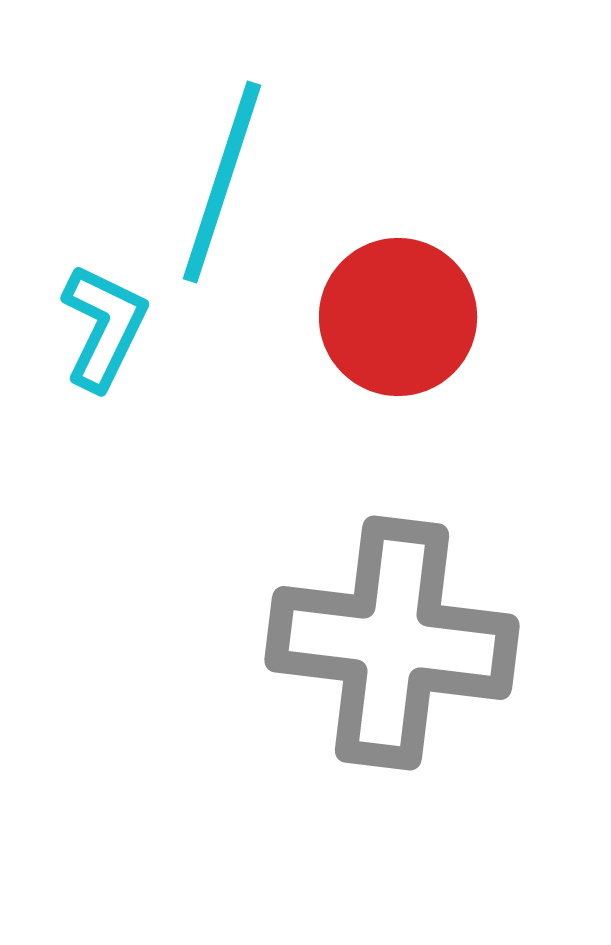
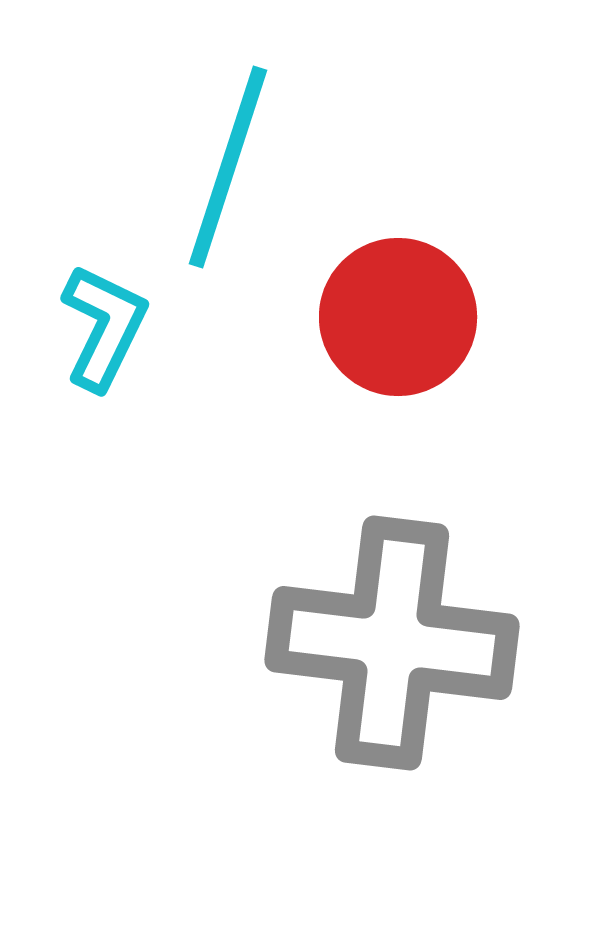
cyan line: moved 6 px right, 15 px up
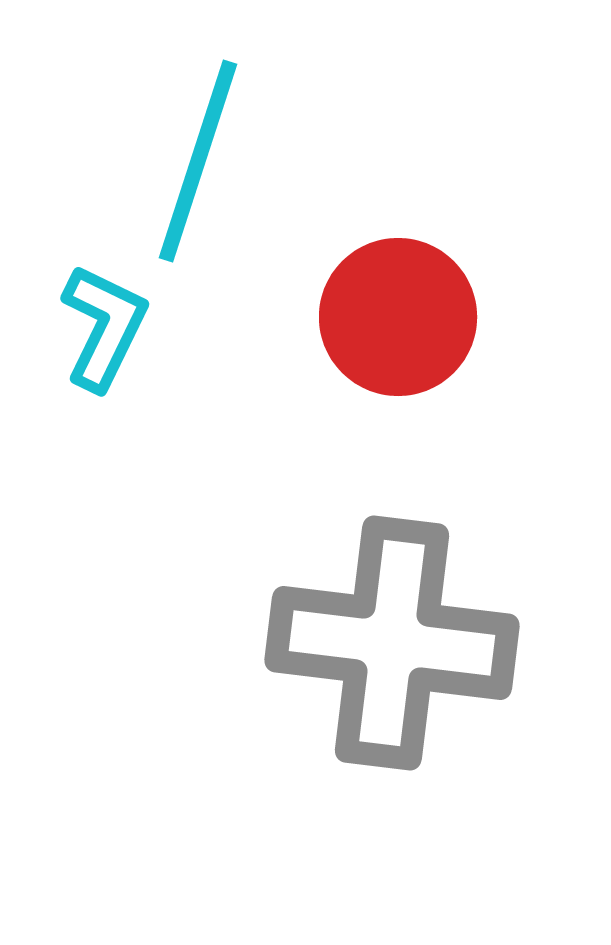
cyan line: moved 30 px left, 6 px up
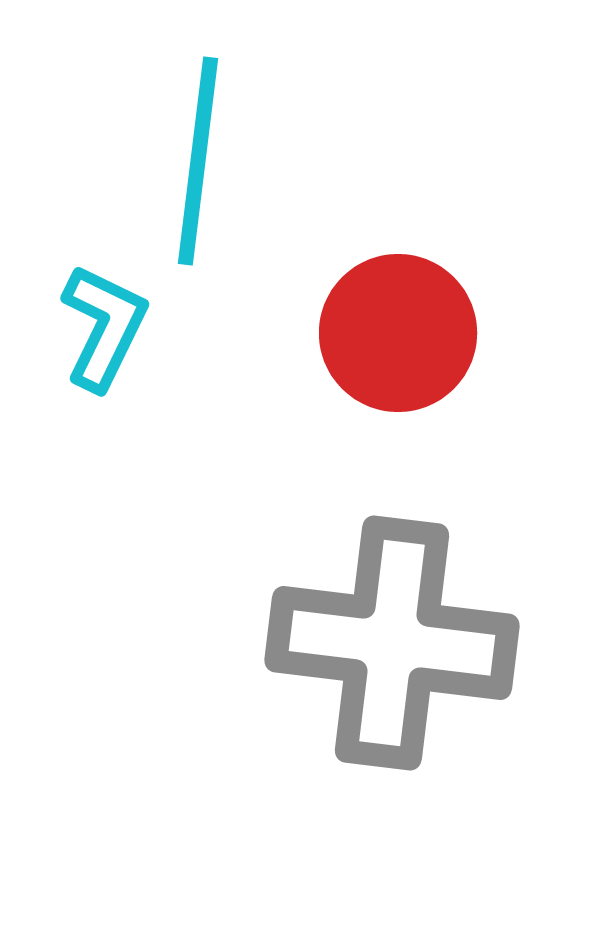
cyan line: rotated 11 degrees counterclockwise
red circle: moved 16 px down
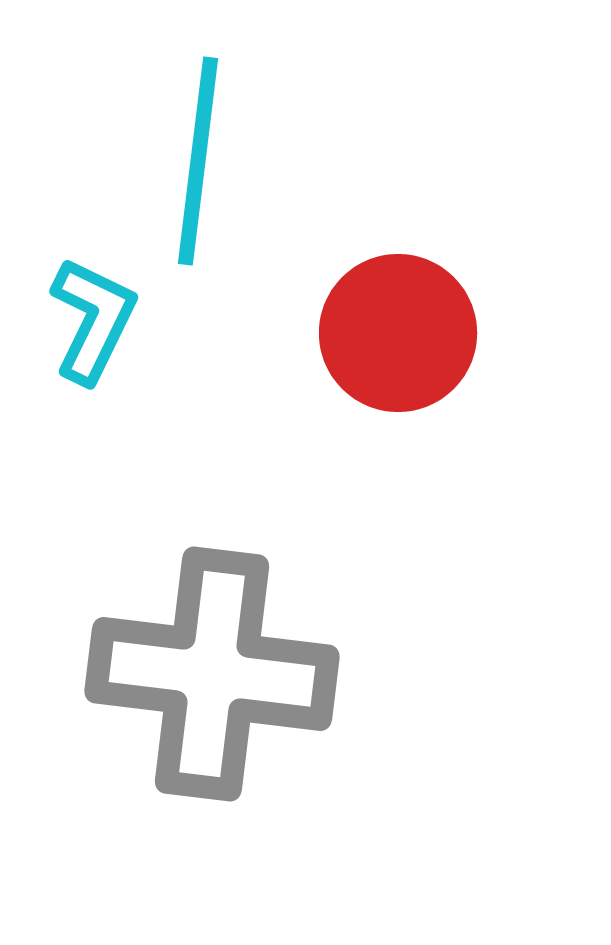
cyan L-shape: moved 11 px left, 7 px up
gray cross: moved 180 px left, 31 px down
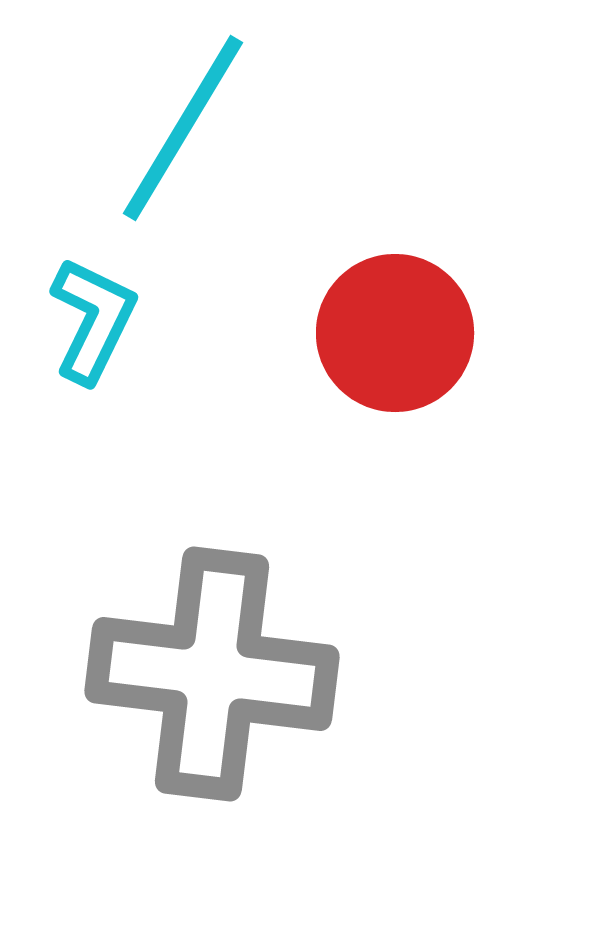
cyan line: moved 15 px left, 33 px up; rotated 24 degrees clockwise
red circle: moved 3 px left
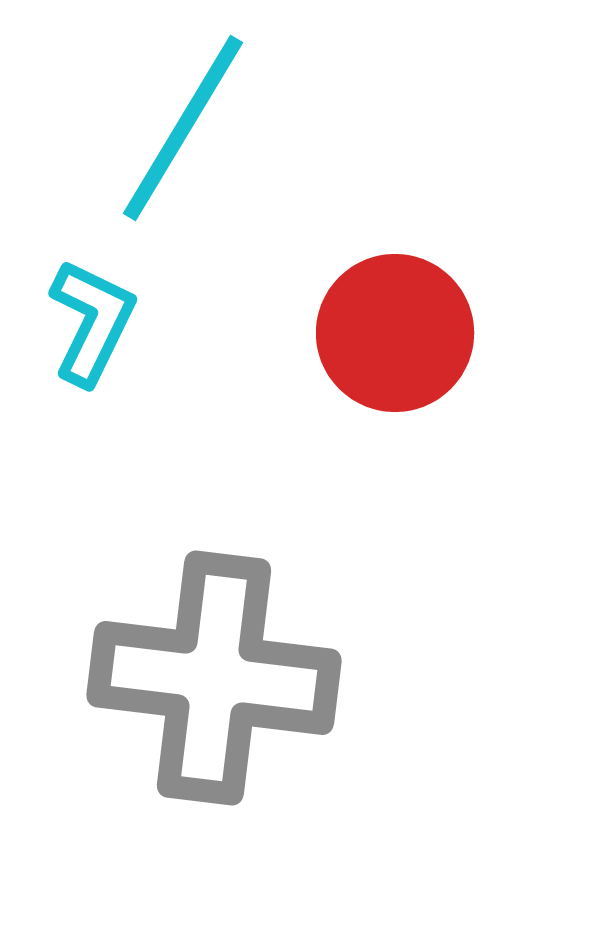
cyan L-shape: moved 1 px left, 2 px down
gray cross: moved 2 px right, 4 px down
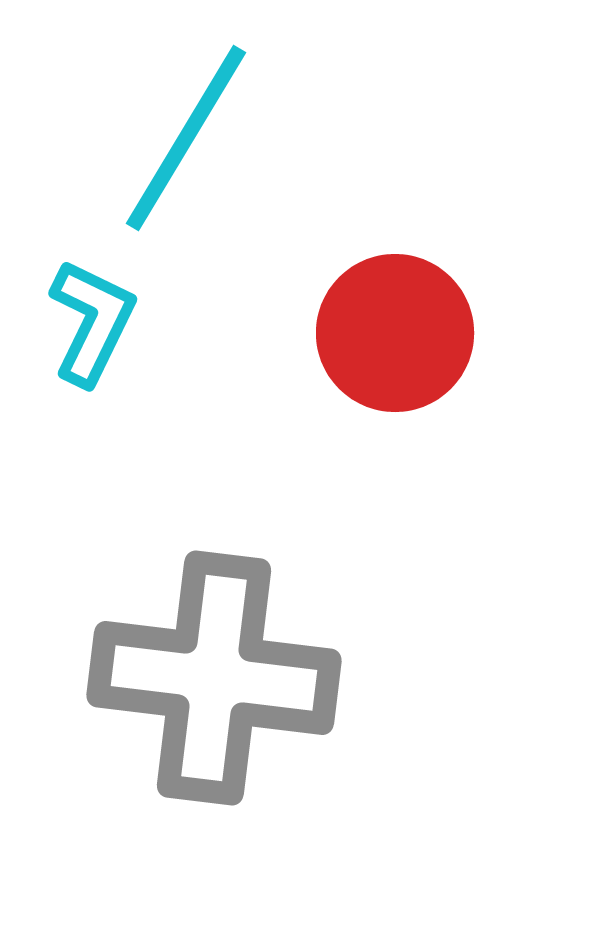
cyan line: moved 3 px right, 10 px down
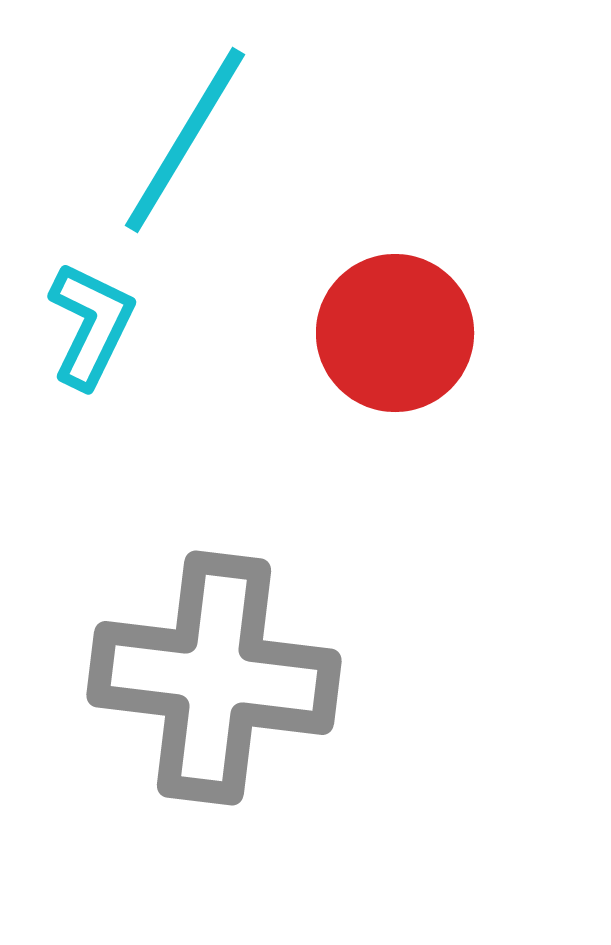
cyan line: moved 1 px left, 2 px down
cyan L-shape: moved 1 px left, 3 px down
